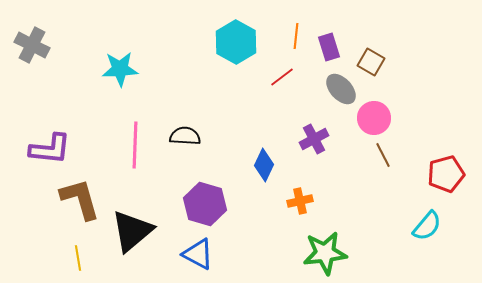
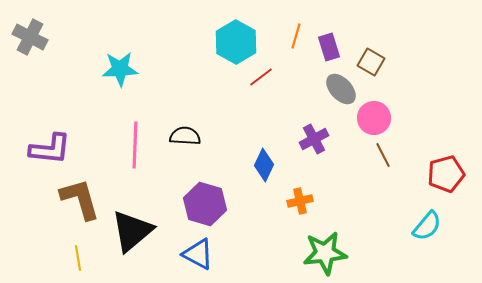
orange line: rotated 10 degrees clockwise
gray cross: moved 2 px left, 8 px up
red line: moved 21 px left
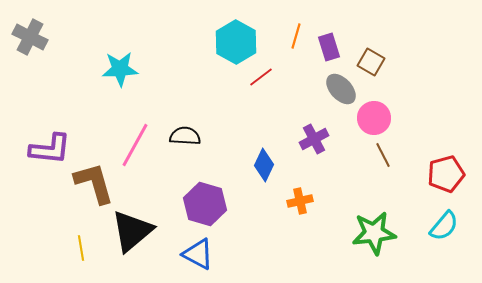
pink line: rotated 27 degrees clockwise
brown L-shape: moved 14 px right, 16 px up
cyan semicircle: moved 17 px right
green star: moved 49 px right, 20 px up
yellow line: moved 3 px right, 10 px up
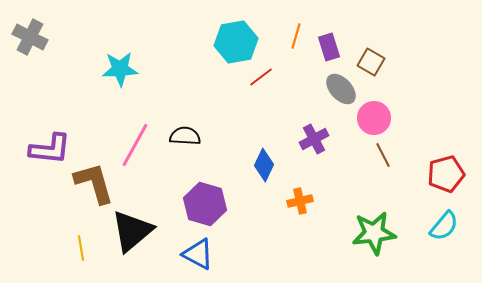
cyan hexagon: rotated 21 degrees clockwise
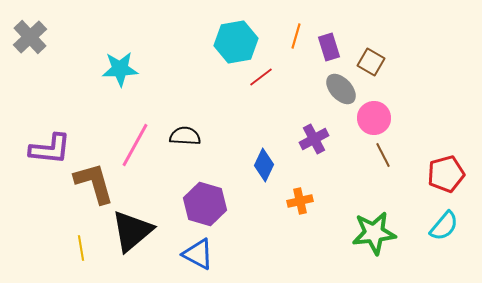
gray cross: rotated 20 degrees clockwise
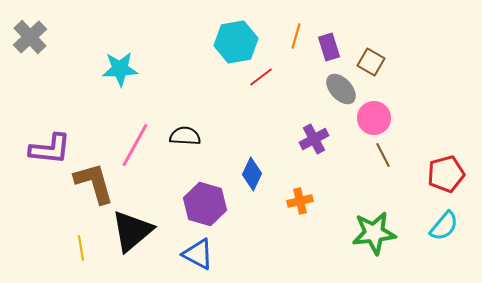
blue diamond: moved 12 px left, 9 px down
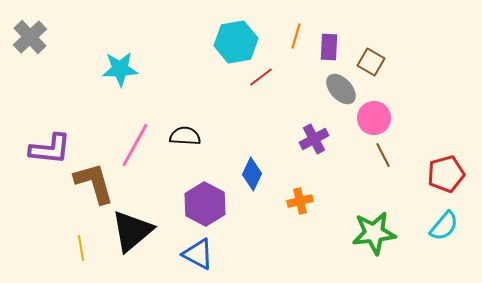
purple rectangle: rotated 20 degrees clockwise
purple hexagon: rotated 12 degrees clockwise
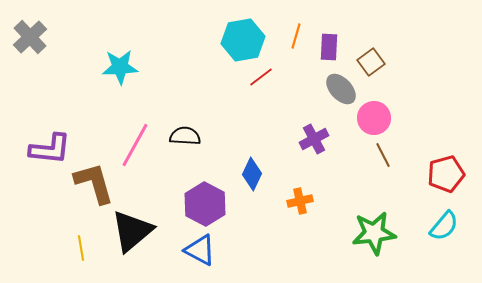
cyan hexagon: moved 7 px right, 2 px up
brown square: rotated 24 degrees clockwise
cyan star: moved 2 px up
blue triangle: moved 2 px right, 4 px up
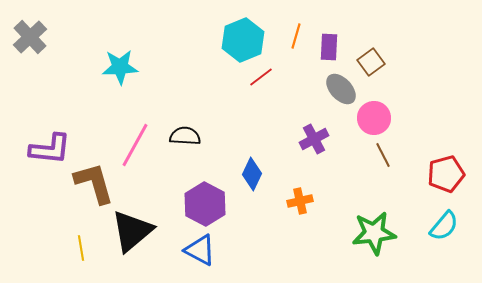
cyan hexagon: rotated 12 degrees counterclockwise
